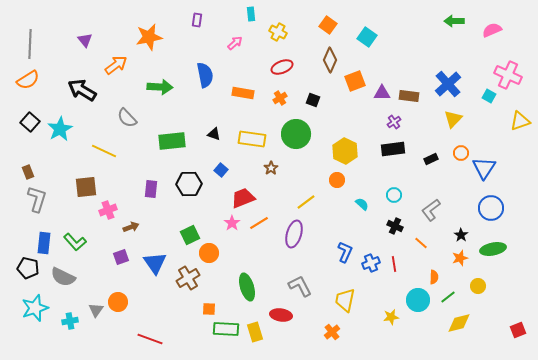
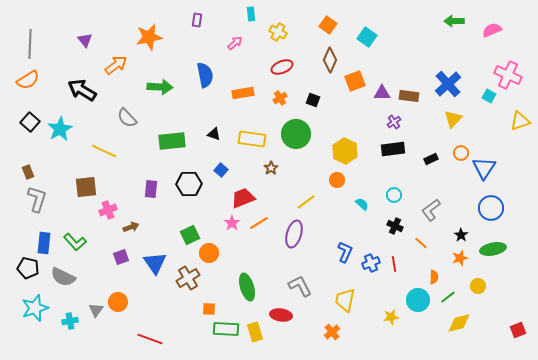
orange rectangle at (243, 93): rotated 20 degrees counterclockwise
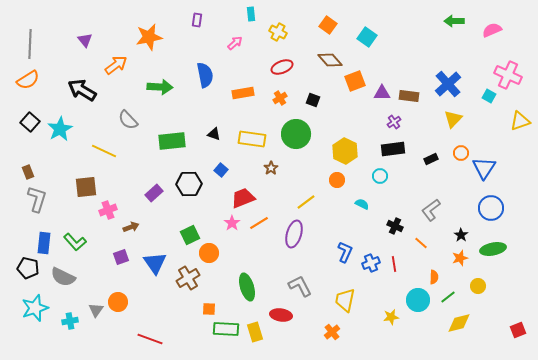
brown diamond at (330, 60): rotated 65 degrees counterclockwise
gray semicircle at (127, 118): moved 1 px right, 2 px down
purple rectangle at (151, 189): moved 3 px right, 4 px down; rotated 42 degrees clockwise
cyan circle at (394, 195): moved 14 px left, 19 px up
cyan semicircle at (362, 204): rotated 16 degrees counterclockwise
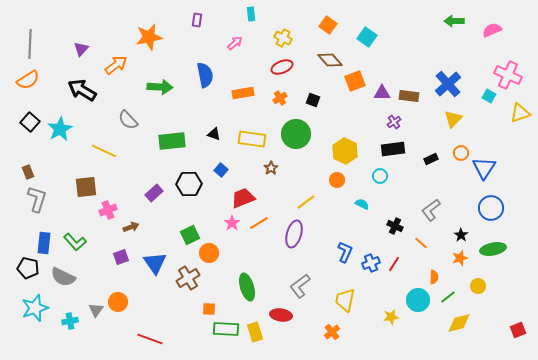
yellow cross at (278, 32): moved 5 px right, 6 px down
purple triangle at (85, 40): moved 4 px left, 9 px down; rotated 21 degrees clockwise
yellow triangle at (520, 121): moved 8 px up
red line at (394, 264): rotated 42 degrees clockwise
gray L-shape at (300, 286): rotated 100 degrees counterclockwise
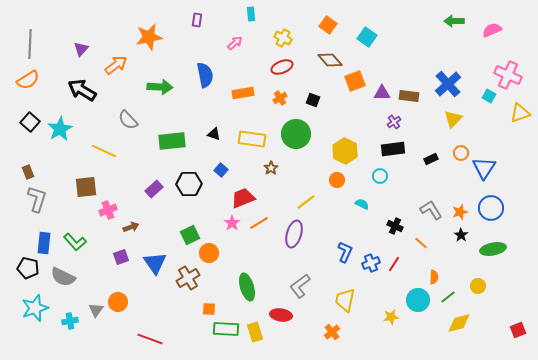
purple rectangle at (154, 193): moved 4 px up
gray L-shape at (431, 210): rotated 95 degrees clockwise
orange star at (460, 258): moved 46 px up
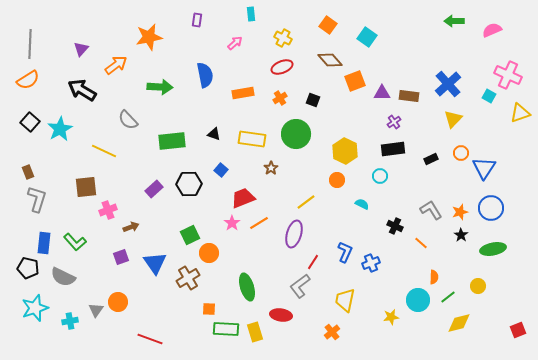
red line at (394, 264): moved 81 px left, 2 px up
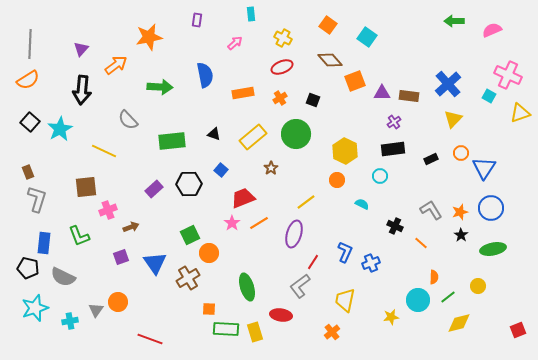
black arrow at (82, 90): rotated 116 degrees counterclockwise
yellow rectangle at (252, 139): moved 1 px right, 2 px up; rotated 48 degrees counterclockwise
green L-shape at (75, 242): moved 4 px right, 6 px up; rotated 20 degrees clockwise
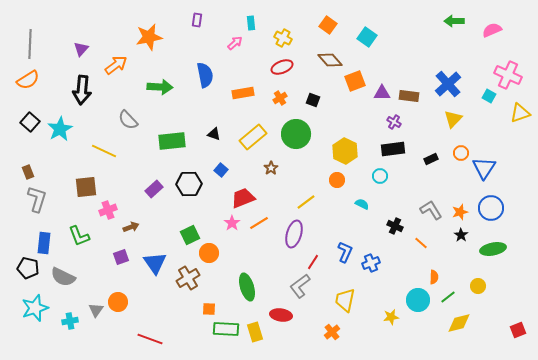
cyan rectangle at (251, 14): moved 9 px down
purple cross at (394, 122): rotated 24 degrees counterclockwise
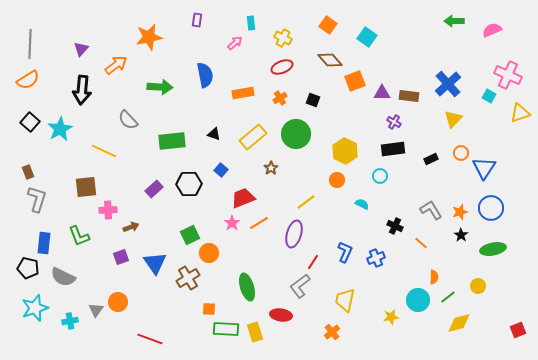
pink cross at (108, 210): rotated 18 degrees clockwise
blue cross at (371, 263): moved 5 px right, 5 px up
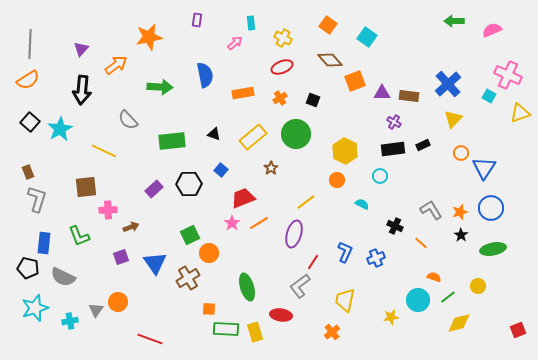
black rectangle at (431, 159): moved 8 px left, 14 px up
orange semicircle at (434, 277): rotated 72 degrees counterclockwise
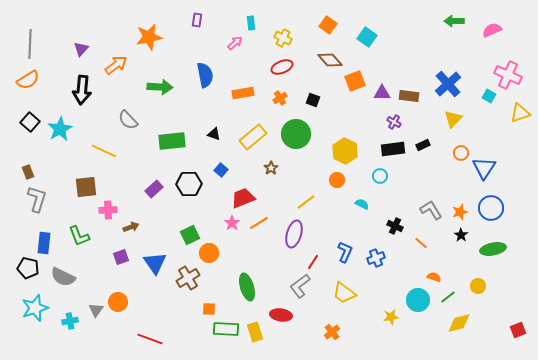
yellow trapezoid at (345, 300): moved 1 px left, 7 px up; rotated 65 degrees counterclockwise
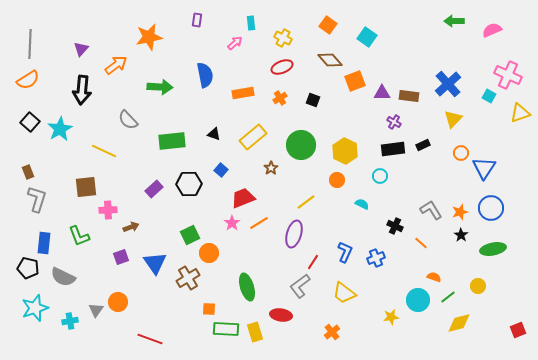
green circle at (296, 134): moved 5 px right, 11 px down
